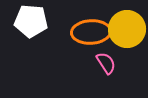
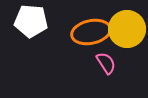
orange ellipse: rotated 9 degrees counterclockwise
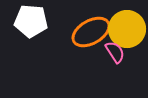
orange ellipse: rotated 18 degrees counterclockwise
pink semicircle: moved 9 px right, 11 px up
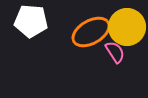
yellow circle: moved 2 px up
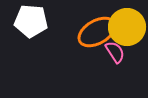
orange ellipse: moved 6 px right
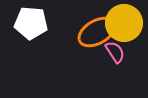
white pentagon: moved 2 px down
yellow circle: moved 3 px left, 4 px up
